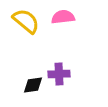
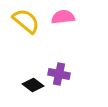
purple cross: rotated 15 degrees clockwise
black diamond: rotated 45 degrees clockwise
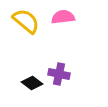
black diamond: moved 1 px left, 2 px up
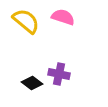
pink semicircle: rotated 25 degrees clockwise
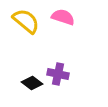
purple cross: moved 1 px left
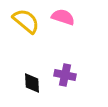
purple cross: moved 7 px right, 1 px down
black diamond: rotated 50 degrees clockwise
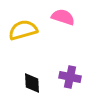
yellow semicircle: moved 3 px left, 9 px down; rotated 56 degrees counterclockwise
purple cross: moved 5 px right, 2 px down
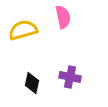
pink semicircle: rotated 60 degrees clockwise
black diamond: rotated 15 degrees clockwise
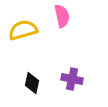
pink semicircle: moved 1 px left, 1 px up
purple cross: moved 2 px right, 2 px down
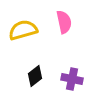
pink semicircle: moved 2 px right, 6 px down
black diamond: moved 3 px right, 7 px up; rotated 40 degrees clockwise
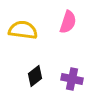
pink semicircle: moved 4 px right; rotated 30 degrees clockwise
yellow semicircle: rotated 24 degrees clockwise
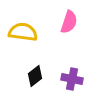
pink semicircle: moved 1 px right
yellow semicircle: moved 2 px down
